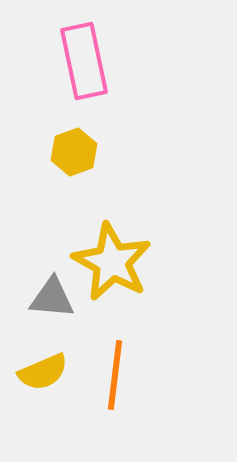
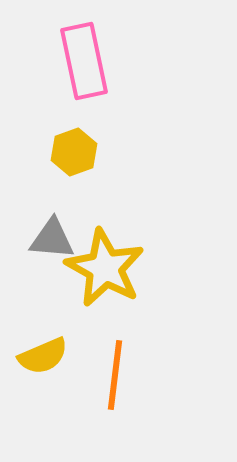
yellow star: moved 7 px left, 6 px down
gray triangle: moved 59 px up
yellow semicircle: moved 16 px up
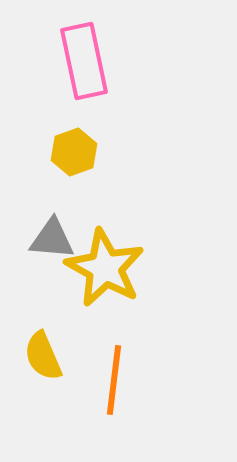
yellow semicircle: rotated 90 degrees clockwise
orange line: moved 1 px left, 5 px down
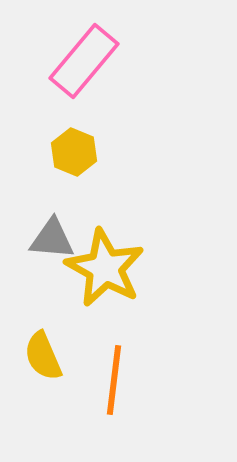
pink rectangle: rotated 52 degrees clockwise
yellow hexagon: rotated 18 degrees counterclockwise
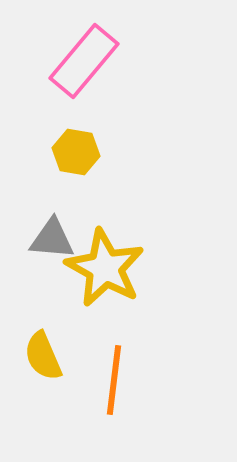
yellow hexagon: moved 2 px right; rotated 12 degrees counterclockwise
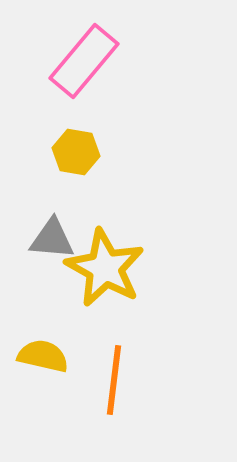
yellow semicircle: rotated 126 degrees clockwise
